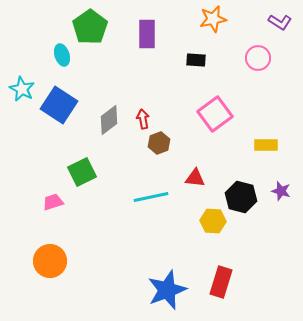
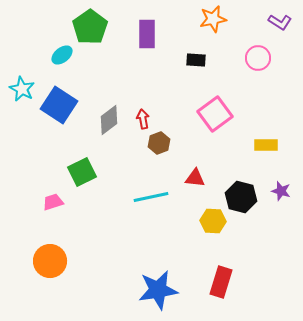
cyan ellipse: rotated 70 degrees clockwise
blue star: moved 9 px left; rotated 12 degrees clockwise
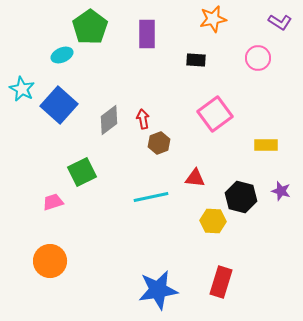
cyan ellipse: rotated 15 degrees clockwise
blue square: rotated 9 degrees clockwise
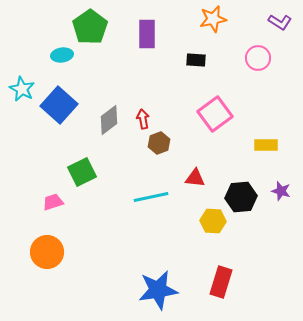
cyan ellipse: rotated 15 degrees clockwise
black hexagon: rotated 20 degrees counterclockwise
orange circle: moved 3 px left, 9 px up
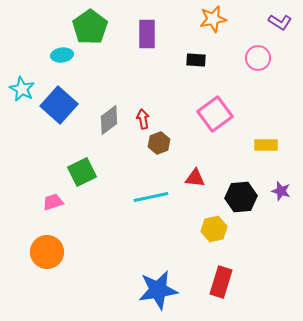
yellow hexagon: moved 1 px right, 8 px down; rotated 15 degrees counterclockwise
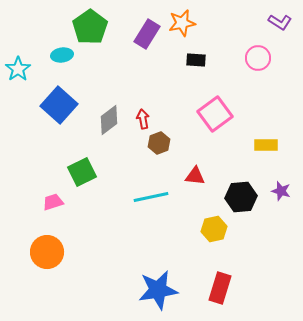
orange star: moved 31 px left, 4 px down
purple rectangle: rotated 32 degrees clockwise
cyan star: moved 4 px left, 20 px up; rotated 10 degrees clockwise
red triangle: moved 2 px up
red rectangle: moved 1 px left, 6 px down
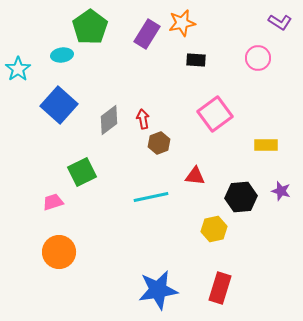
orange circle: moved 12 px right
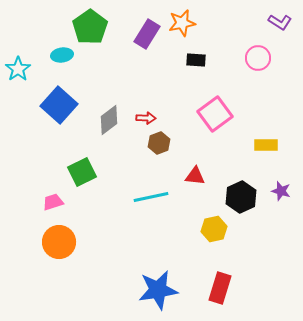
red arrow: moved 3 px right, 1 px up; rotated 102 degrees clockwise
black hexagon: rotated 20 degrees counterclockwise
orange circle: moved 10 px up
